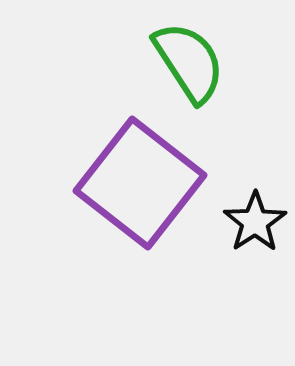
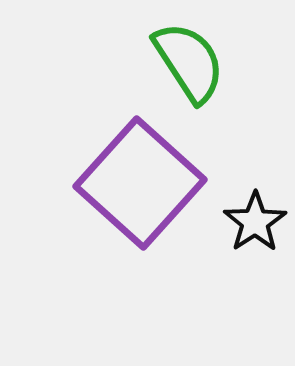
purple square: rotated 4 degrees clockwise
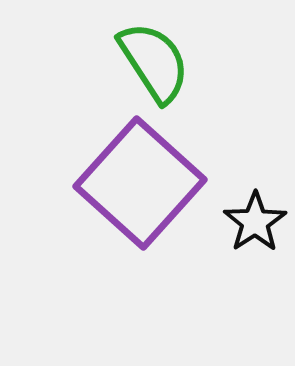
green semicircle: moved 35 px left
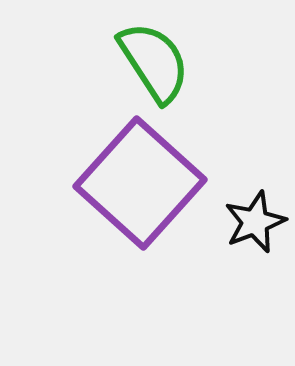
black star: rotated 12 degrees clockwise
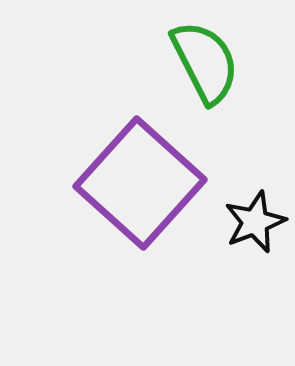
green semicircle: moved 51 px right; rotated 6 degrees clockwise
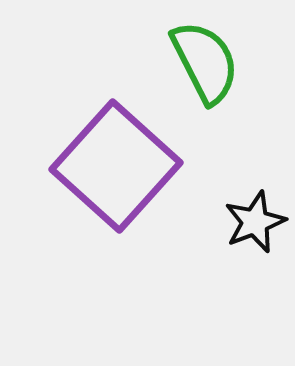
purple square: moved 24 px left, 17 px up
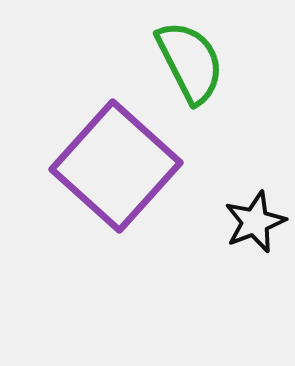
green semicircle: moved 15 px left
